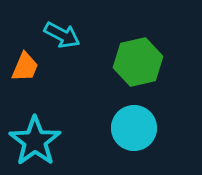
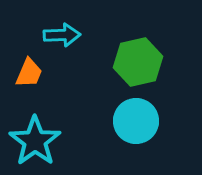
cyan arrow: rotated 30 degrees counterclockwise
orange trapezoid: moved 4 px right, 6 px down
cyan circle: moved 2 px right, 7 px up
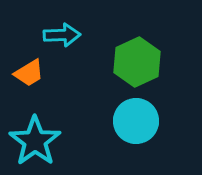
green hexagon: moved 1 px left; rotated 12 degrees counterclockwise
orange trapezoid: rotated 36 degrees clockwise
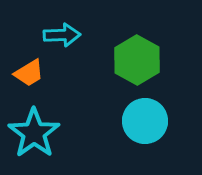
green hexagon: moved 2 px up; rotated 6 degrees counterclockwise
cyan circle: moved 9 px right
cyan star: moved 1 px left, 8 px up
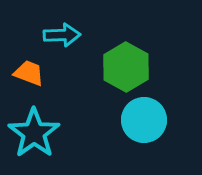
green hexagon: moved 11 px left, 7 px down
orange trapezoid: rotated 128 degrees counterclockwise
cyan circle: moved 1 px left, 1 px up
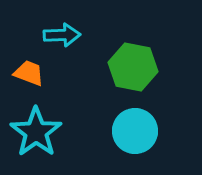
green hexagon: moved 7 px right; rotated 18 degrees counterclockwise
cyan circle: moved 9 px left, 11 px down
cyan star: moved 2 px right, 1 px up
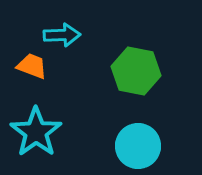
green hexagon: moved 3 px right, 4 px down
orange trapezoid: moved 3 px right, 7 px up
cyan circle: moved 3 px right, 15 px down
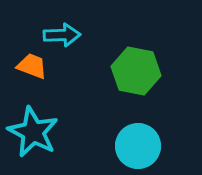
cyan star: moved 3 px left; rotated 9 degrees counterclockwise
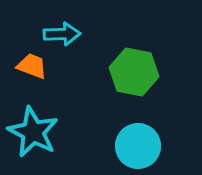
cyan arrow: moved 1 px up
green hexagon: moved 2 px left, 1 px down
